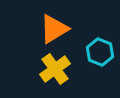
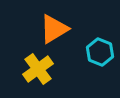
yellow cross: moved 17 px left
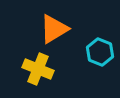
yellow cross: rotated 32 degrees counterclockwise
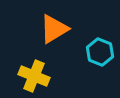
yellow cross: moved 4 px left, 7 px down
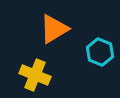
yellow cross: moved 1 px right, 1 px up
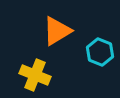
orange triangle: moved 3 px right, 2 px down
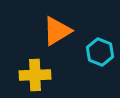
yellow cross: rotated 24 degrees counterclockwise
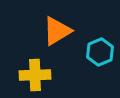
cyan hexagon: rotated 16 degrees clockwise
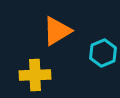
cyan hexagon: moved 3 px right, 1 px down
